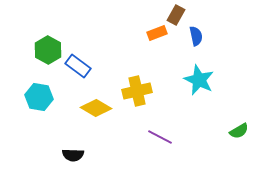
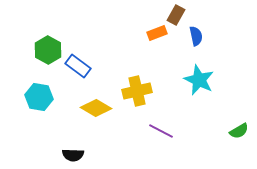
purple line: moved 1 px right, 6 px up
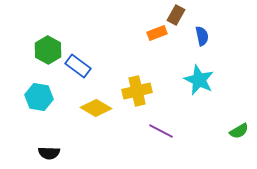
blue semicircle: moved 6 px right
black semicircle: moved 24 px left, 2 px up
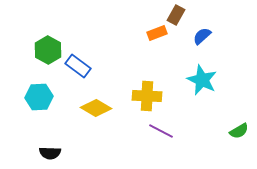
blue semicircle: rotated 120 degrees counterclockwise
cyan star: moved 3 px right
yellow cross: moved 10 px right, 5 px down; rotated 16 degrees clockwise
cyan hexagon: rotated 12 degrees counterclockwise
black semicircle: moved 1 px right
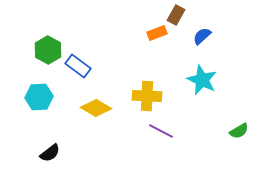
black semicircle: rotated 40 degrees counterclockwise
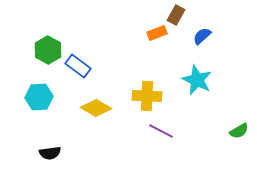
cyan star: moved 5 px left
black semicircle: rotated 30 degrees clockwise
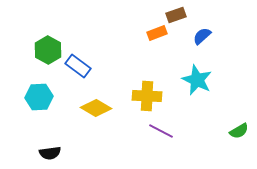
brown rectangle: rotated 42 degrees clockwise
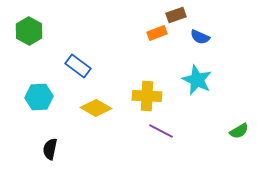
blue semicircle: moved 2 px left, 1 px down; rotated 114 degrees counterclockwise
green hexagon: moved 19 px left, 19 px up
black semicircle: moved 4 px up; rotated 110 degrees clockwise
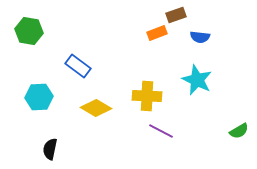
green hexagon: rotated 20 degrees counterclockwise
blue semicircle: rotated 18 degrees counterclockwise
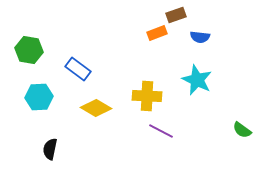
green hexagon: moved 19 px down
blue rectangle: moved 3 px down
green semicircle: moved 3 px right, 1 px up; rotated 66 degrees clockwise
